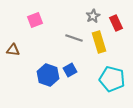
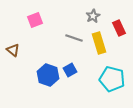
red rectangle: moved 3 px right, 5 px down
yellow rectangle: moved 1 px down
brown triangle: rotated 32 degrees clockwise
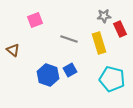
gray star: moved 11 px right; rotated 24 degrees clockwise
red rectangle: moved 1 px right, 1 px down
gray line: moved 5 px left, 1 px down
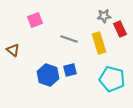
blue square: rotated 16 degrees clockwise
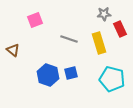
gray star: moved 2 px up
blue square: moved 1 px right, 3 px down
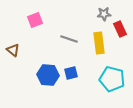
yellow rectangle: rotated 10 degrees clockwise
blue hexagon: rotated 15 degrees counterclockwise
